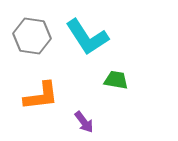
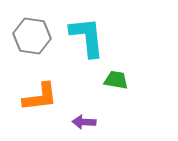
cyan L-shape: rotated 153 degrees counterclockwise
orange L-shape: moved 1 px left, 1 px down
purple arrow: rotated 130 degrees clockwise
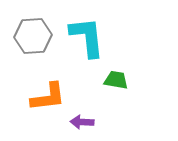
gray hexagon: moved 1 px right; rotated 12 degrees counterclockwise
orange L-shape: moved 8 px right
purple arrow: moved 2 px left
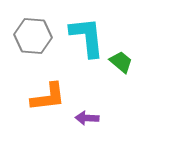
gray hexagon: rotated 9 degrees clockwise
green trapezoid: moved 5 px right, 18 px up; rotated 30 degrees clockwise
purple arrow: moved 5 px right, 4 px up
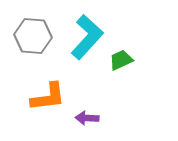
cyan L-shape: rotated 48 degrees clockwise
green trapezoid: moved 2 px up; rotated 65 degrees counterclockwise
